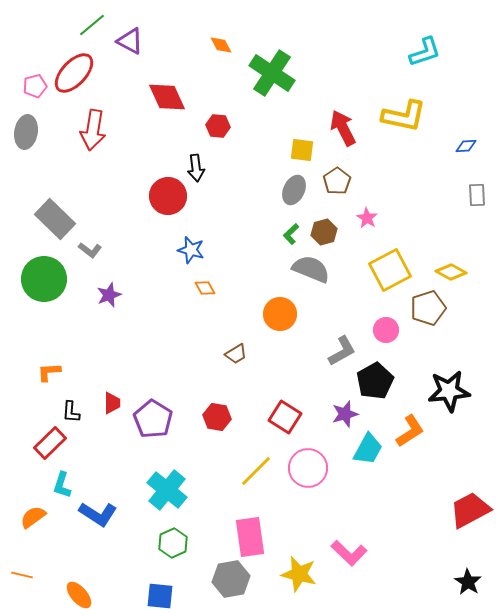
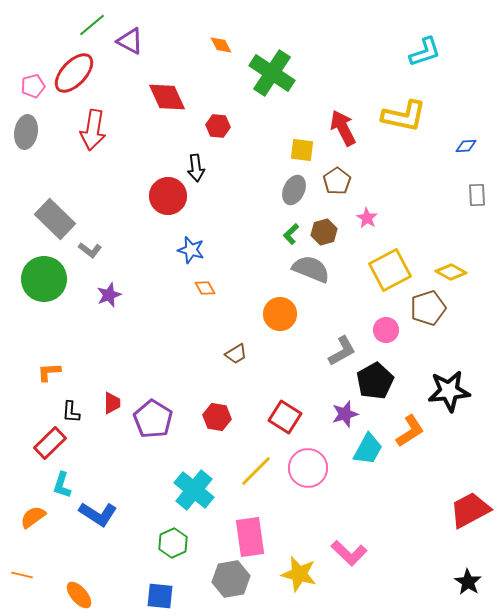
pink pentagon at (35, 86): moved 2 px left
cyan cross at (167, 490): moved 27 px right
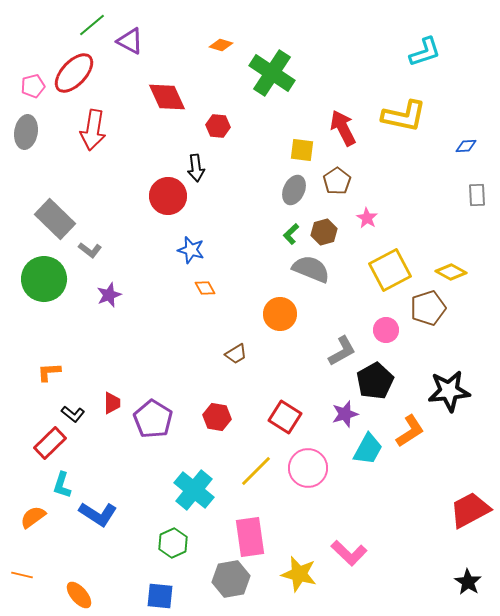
orange diamond at (221, 45): rotated 45 degrees counterclockwise
black L-shape at (71, 412): moved 2 px right, 2 px down; rotated 55 degrees counterclockwise
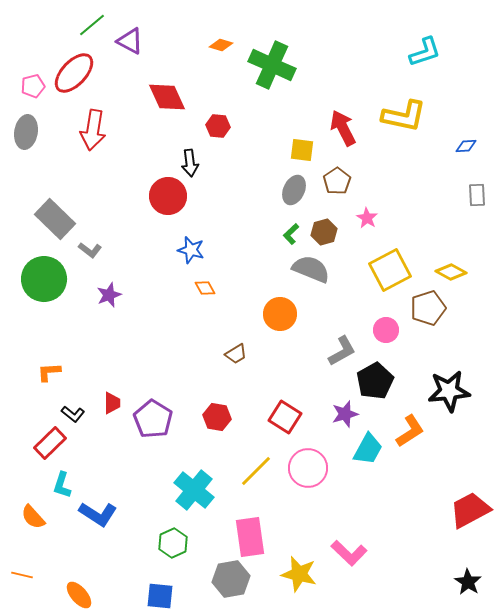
green cross at (272, 73): moved 8 px up; rotated 9 degrees counterclockwise
black arrow at (196, 168): moved 6 px left, 5 px up
orange semicircle at (33, 517): rotated 96 degrees counterclockwise
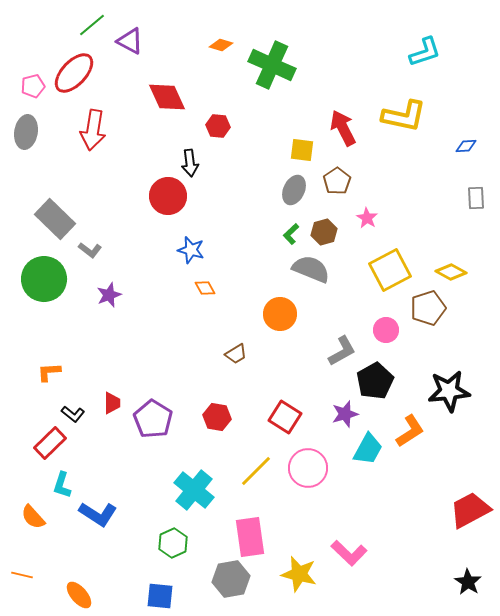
gray rectangle at (477, 195): moved 1 px left, 3 px down
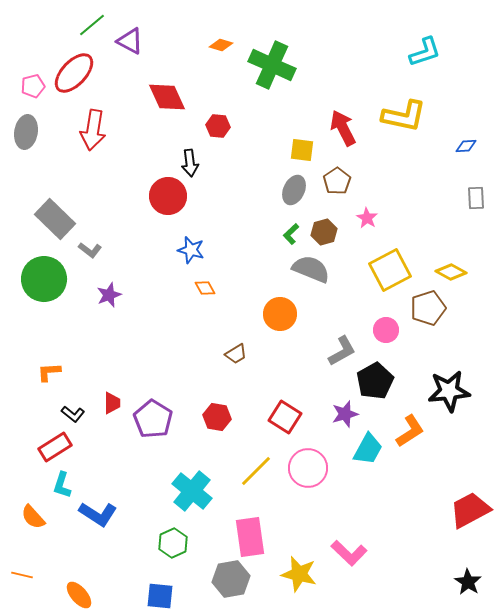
red rectangle at (50, 443): moved 5 px right, 4 px down; rotated 12 degrees clockwise
cyan cross at (194, 490): moved 2 px left, 1 px down
